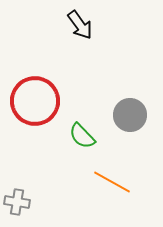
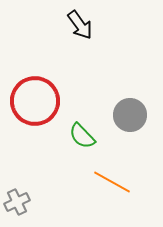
gray cross: rotated 35 degrees counterclockwise
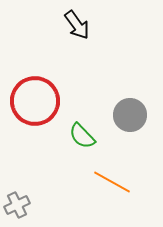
black arrow: moved 3 px left
gray cross: moved 3 px down
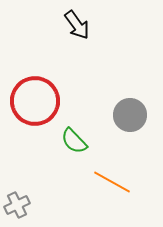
green semicircle: moved 8 px left, 5 px down
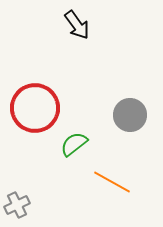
red circle: moved 7 px down
green semicircle: moved 3 px down; rotated 96 degrees clockwise
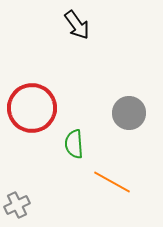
red circle: moved 3 px left
gray circle: moved 1 px left, 2 px up
green semicircle: rotated 56 degrees counterclockwise
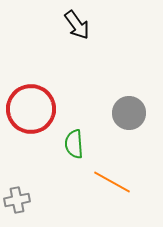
red circle: moved 1 px left, 1 px down
gray cross: moved 5 px up; rotated 15 degrees clockwise
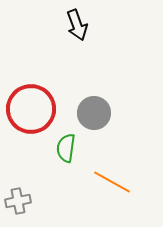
black arrow: rotated 16 degrees clockwise
gray circle: moved 35 px left
green semicircle: moved 8 px left, 4 px down; rotated 12 degrees clockwise
gray cross: moved 1 px right, 1 px down
